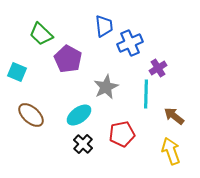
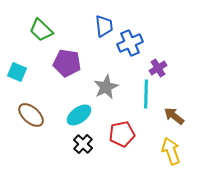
green trapezoid: moved 4 px up
purple pentagon: moved 1 px left, 4 px down; rotated 20 degrees counterclockwise
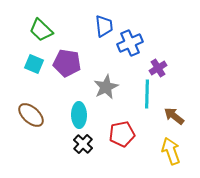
cyan square: moved 17 px right, 8 px up
cyan line: moved 1 px right
cyan ellipse: rotated 55 degrees counterclockwise
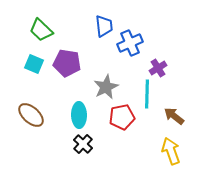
red pentagon: moved 17 px up
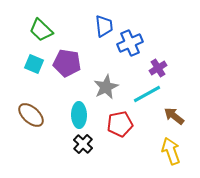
cyan line: rotated 60 degrees clockwise
red pentagon: moved 2 px left, 7 px down
